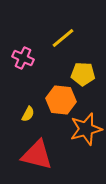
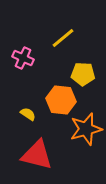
yellow semicircle: rotated 84 degrees counterclockwise
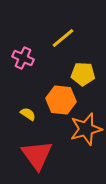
red triangle: rotated 40 degrees clockwise
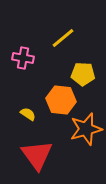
pink cross: rotated 15 degrees counterclockwise
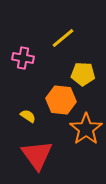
yellow semicircle: moved 2 px down
orange star: rotated 20 degrees counterclockwise
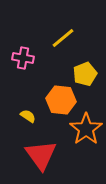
yellow pentagon: moved 2 px right; rotated 25 degrees counterclockwise
red triangle: moved 4 px right
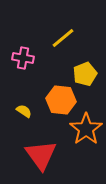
yellow semicircle: moved 4 px left, 5 px up
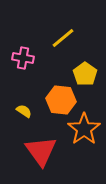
yellow pentagon: rotated 15 degrees counterclockwise
orange star: moved 2 px left
red triangle: moved 4 px up
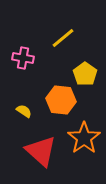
orange star: moved 9 px down
red triangle: rotated 12 degrees counterclockwise
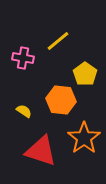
yellow line: moved 5 px left, 3 px down
red triangle: rotated 24 degrees counterclockwise
